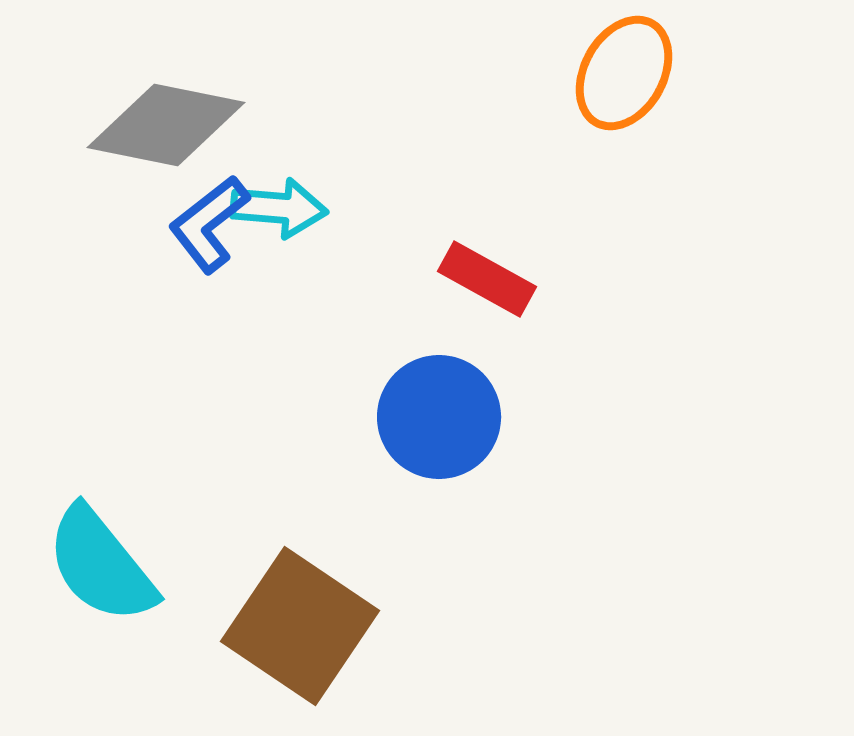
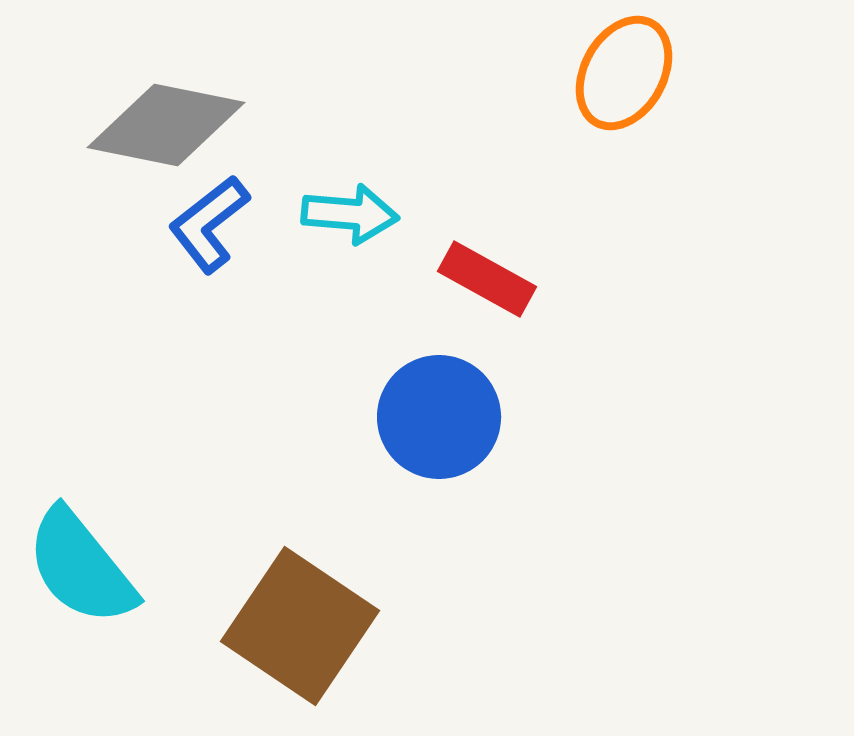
cyan arrow: moved 71 px right, 6 px down
cyan semicircle: moved 20 px left, 2 px down
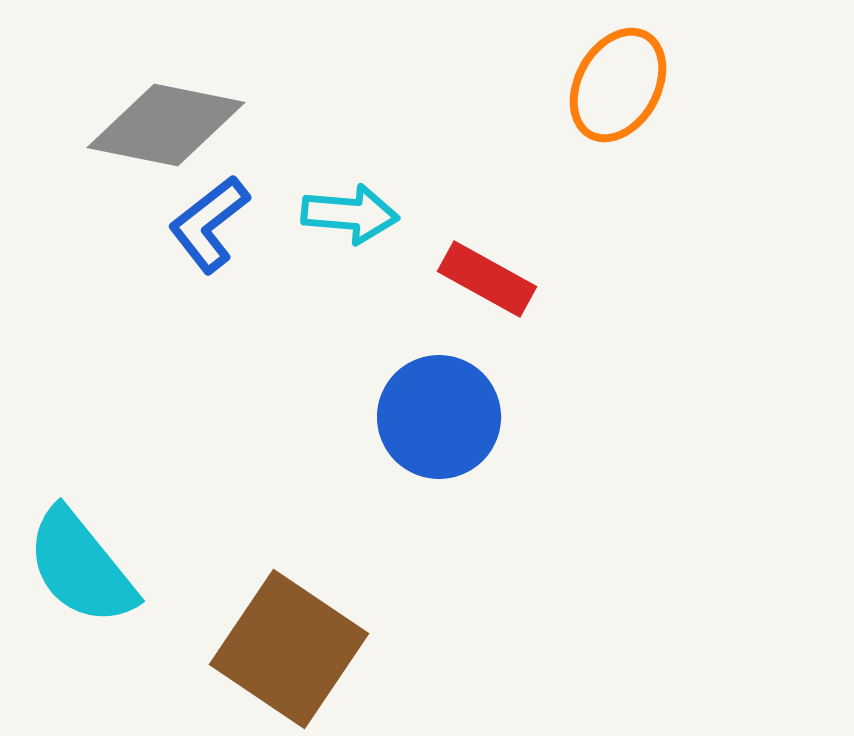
orange ellipse: moved 6 px left, 12 px down
brown square: moved 11 px left, 23 px down
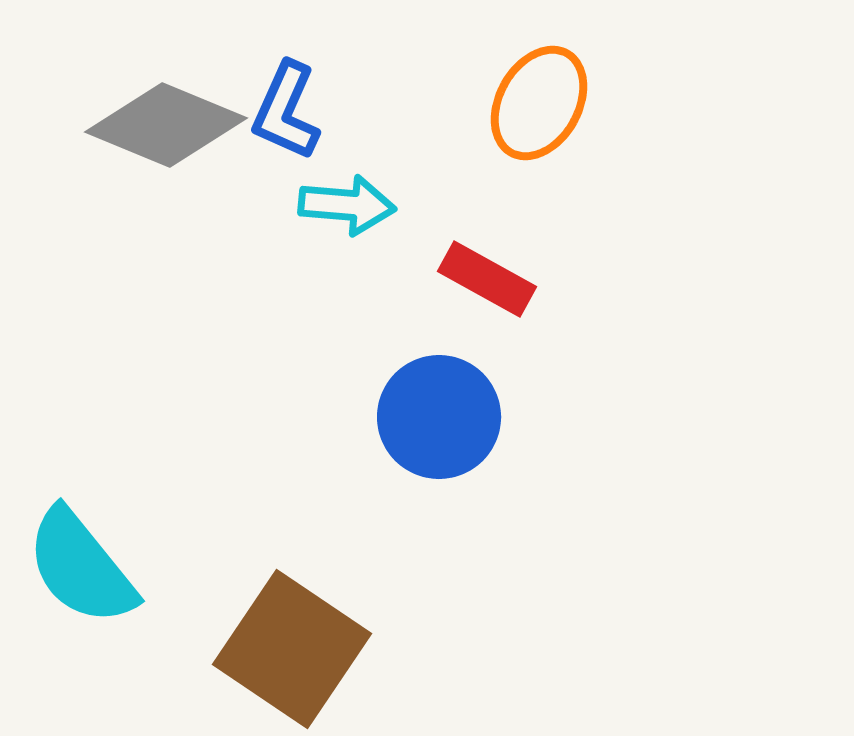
orange ellipse: moved 79 px left, 18 px down
gray diamond: rotated 11 degrees clockwise
cyan arrow: moved 3 px left, 9 px up
blue L-shape: moved 77 px right, 113 px up; rotated 28 degrees counterclockwise
brown square: moved 3 px right
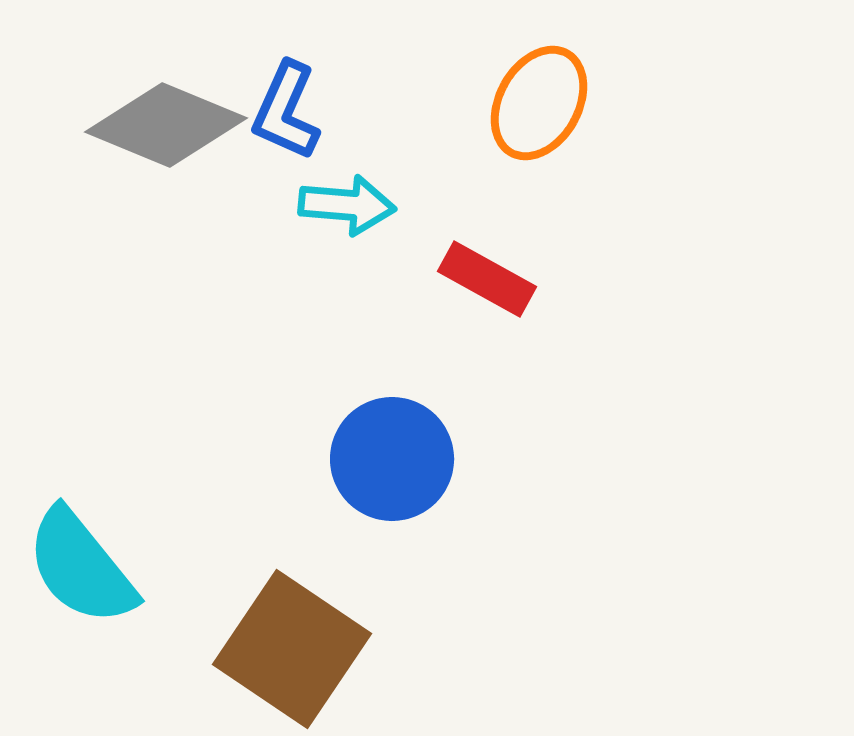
blue circle: moved 47 px left, 42 px down
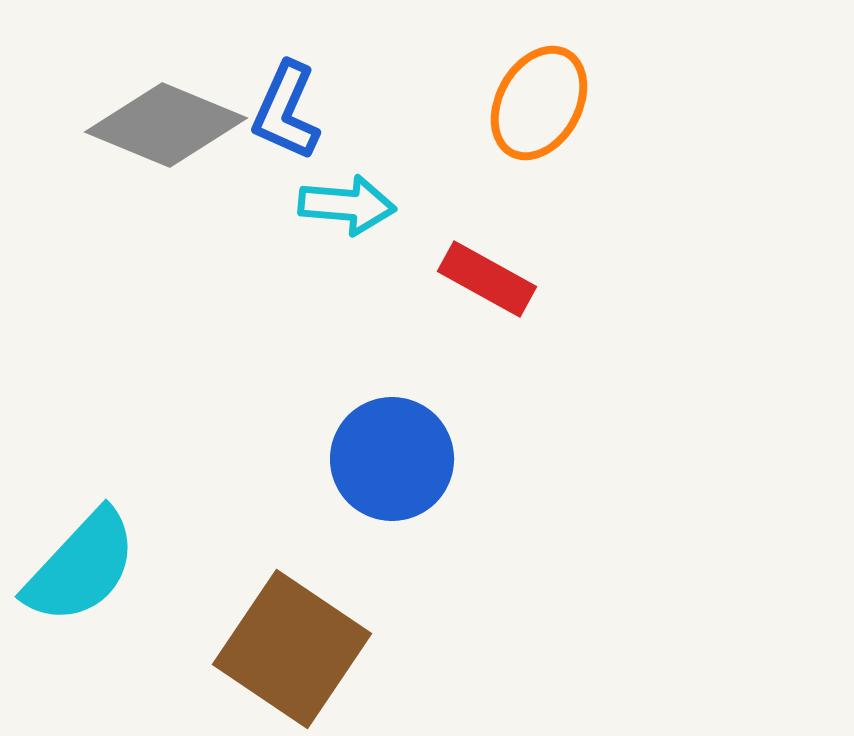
cyan semicircle: rotated 98 degrees counterclockwise
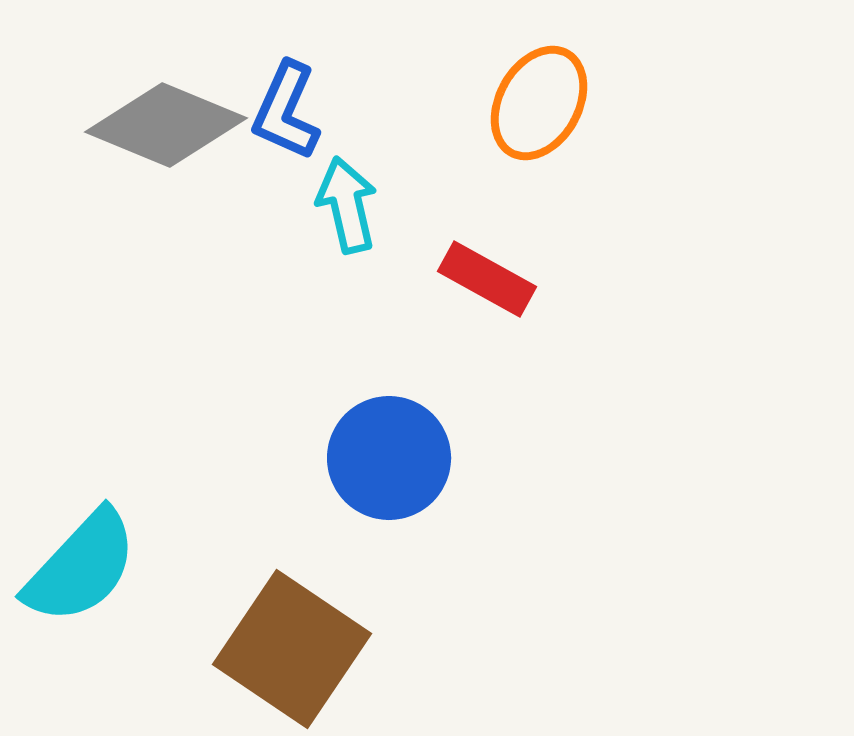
cyan arrow: rotated 108 degrees counterclockwise
blue circle: moved 3 px left, 1 px up
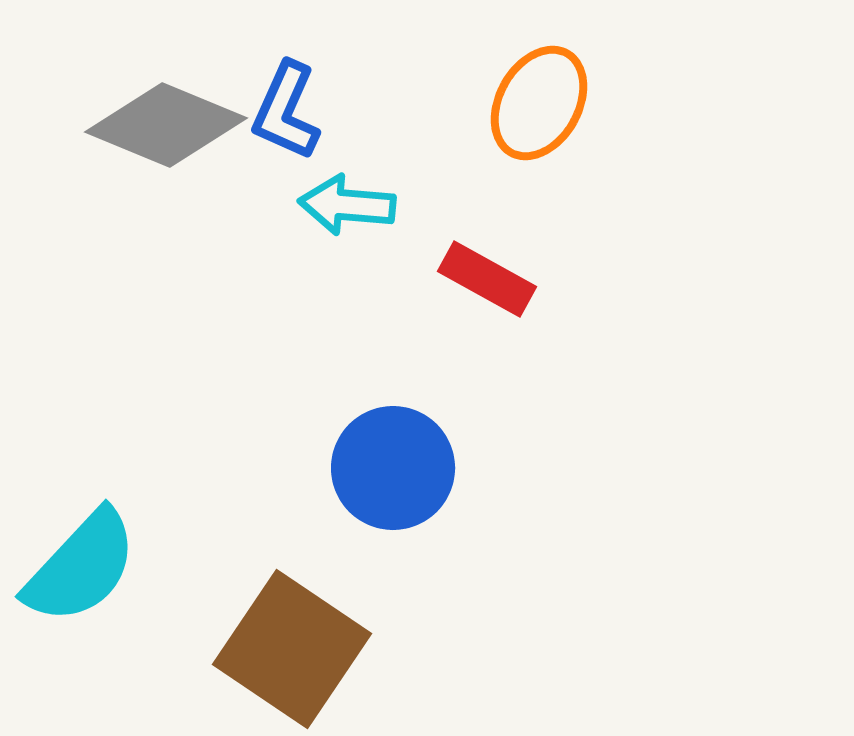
cyan arrow: rotated 72 degrees counterclockwise
blue circle: moved 4 px right, 10 px down
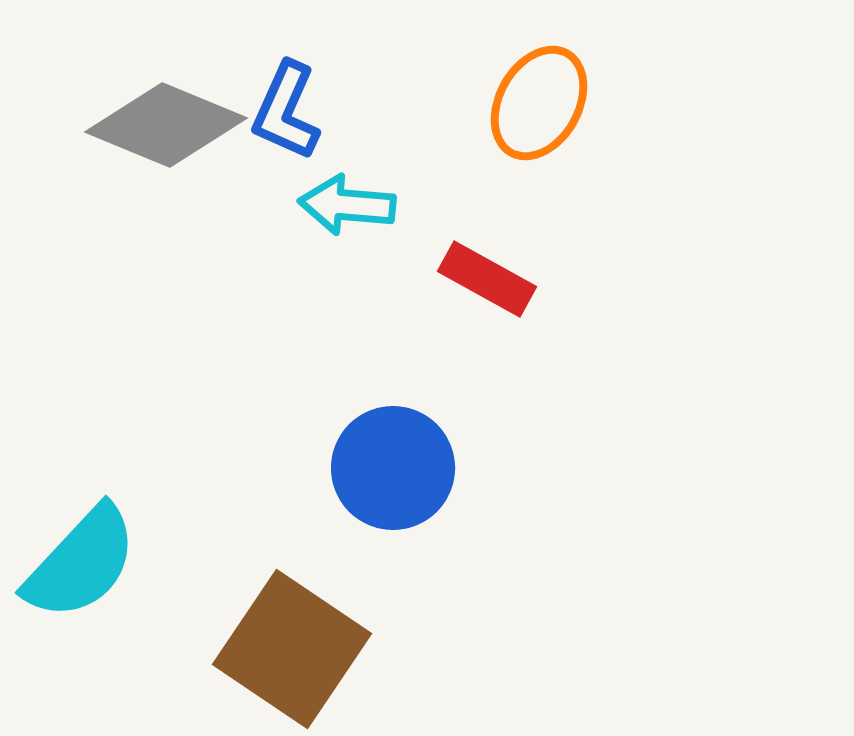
cyan semicircle: moved 4 px up
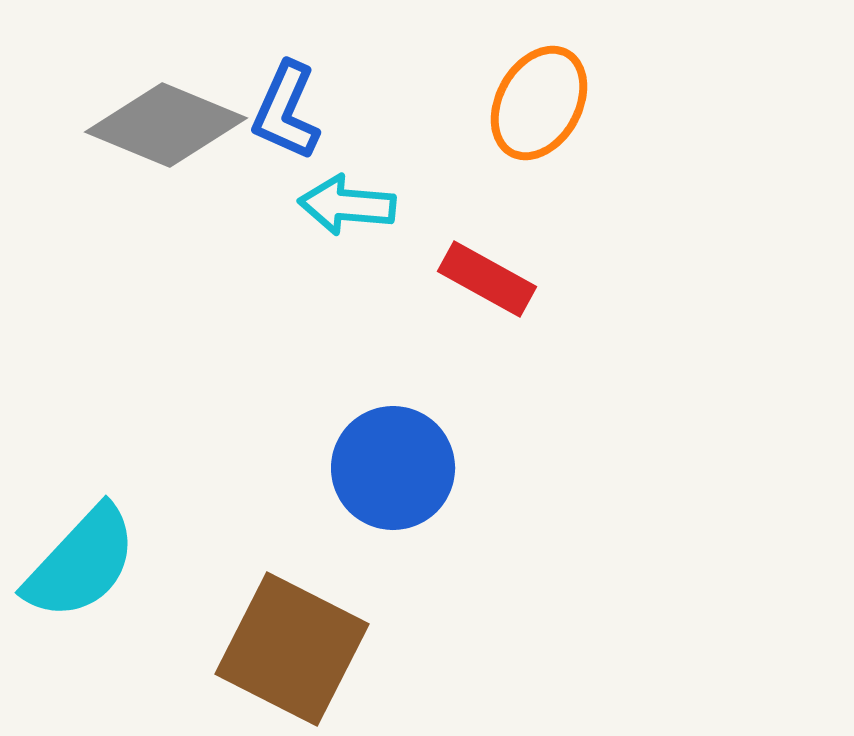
brown square: rotated 7 degrees counterclockwise
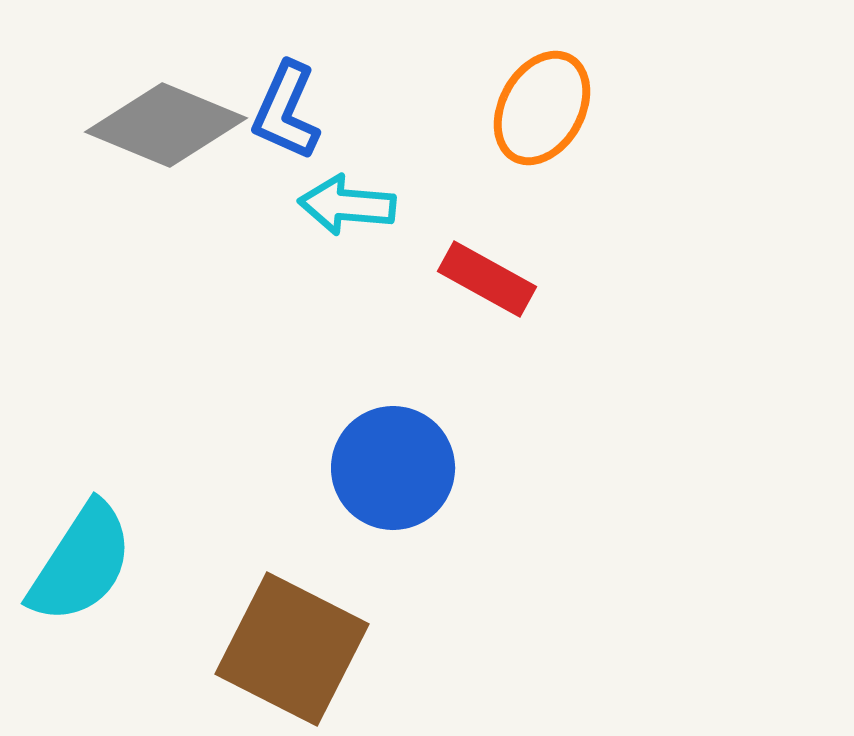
orange ellipse: moved 3 px right, 5 px down
cyan semicircle: rotated 10 degrees counterclockwise
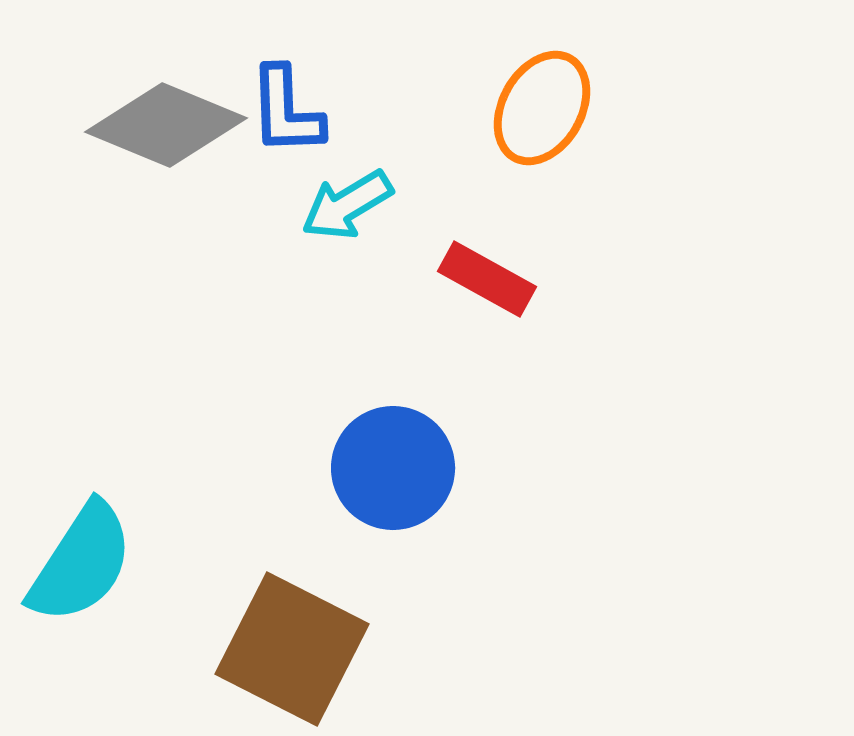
blue L-shape: rotated 26 degrees counterclockwise
cyan arrow: rotated 36 degrees counterclockwise
